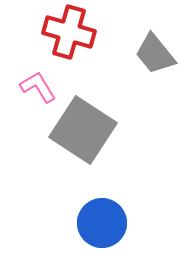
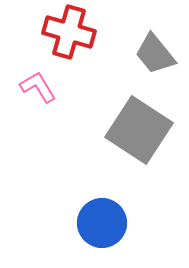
gray square: moved 56 px right
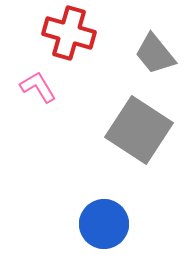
red cross: moved 1 px down
blue circle: moved 2 px right, 1 px down
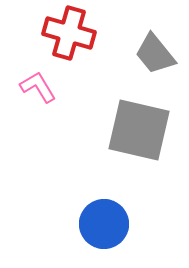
gray square: rotated 20 degrees counterclockwise
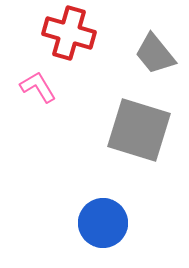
gray square: rotated 4 degrees clockwise
blue circle: moved 1 px left, 1 px up
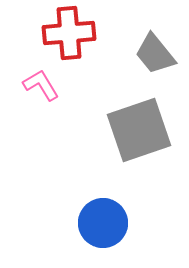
red cross: rotated 21 degrees counterclockwise
pink L-shape: moved 3 px right, 2 px up
gray square: rotated 36 degrees counterclockwise
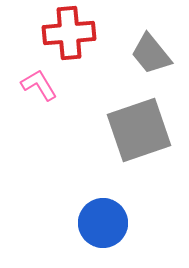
gray trapezoid: moved 4 px left
pink L-shape: moved 2 px left
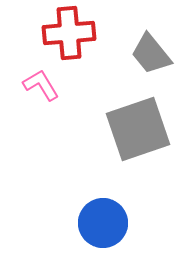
pink L-shape: moved 2 px right
gray square: moved 1 px left, 1 px up
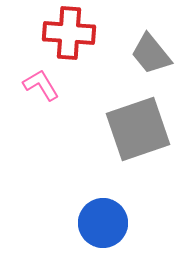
red cross: rotated 9 degrees clockwise
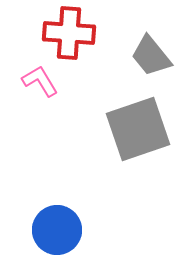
gray trapezoid: moved 2 px down
pink L-shape: moved 1 px left, 4 px up
blue circle: moved 46 px left, 7 px down
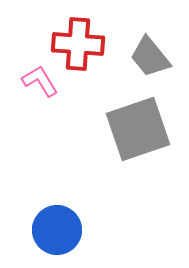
red cross: moved 9 px right, 11 px down
gray trapezoid: moved 1 px left, 1 px down
